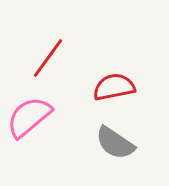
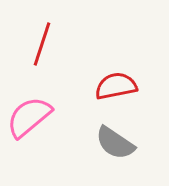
red line: moved 6 px left, 14 px up; rotated 18 degrees counterclockwise
red semicircle: moved 2 px right, 1 px up
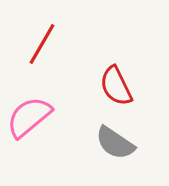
red line: rotated 12 degrees clockwise
red semicircle: rotated 105 degrees counterclockwise
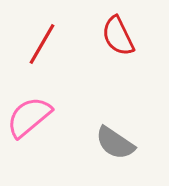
red semicircle: moved 2 px right, 50 px up
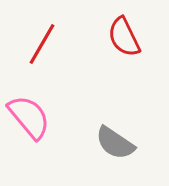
red semicircle: moved 6 px right, 1 px down
pink semicircle: rotated 90 degrees clockwise
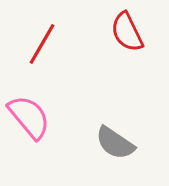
red semicircle: moved 3 px right, 5 px up
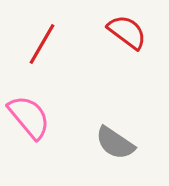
red semicircle: rotated 153 degrees clockwise
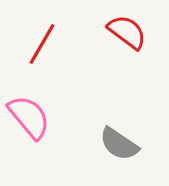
gray semicircle: moved 4 px right, 1 px down
